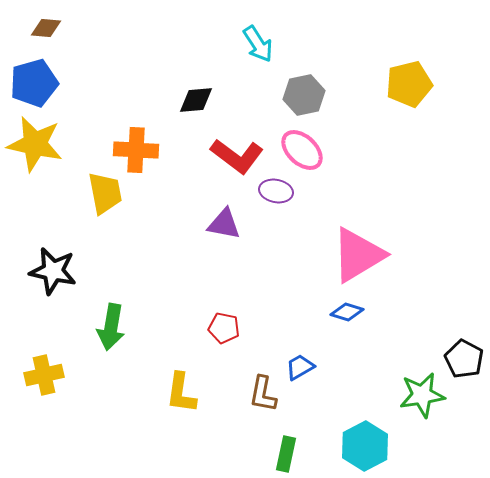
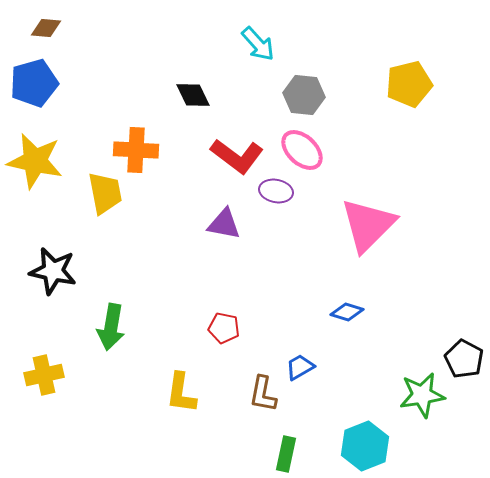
cyan arrow: rotated 9 degrees counterclockwise
gray hexagon: rotated 18 degrees clockwise
black diamond: moved 3 px left, 5 px up; rotated 69 degrees clockwise
yellow star: moved 17 px down
pink triangle: moved 10 px right, 30 px up; rotated 14 degrees counterclockwise
cyan hexagon: rotated 6 degrees clockwise
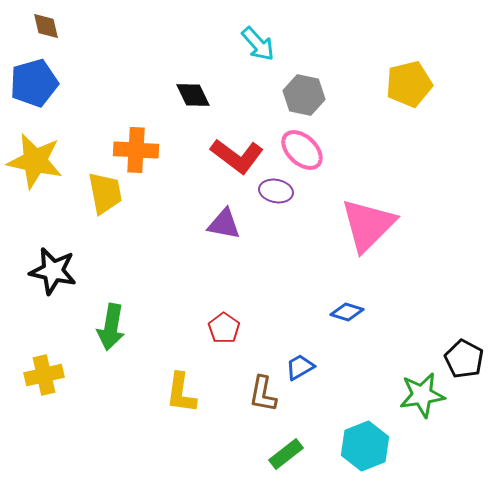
brown diamond: moved 2 px up; rotated 72 degrees clockwise
gray hexagon: rotated 6 degrees clockwise
red pentagon: rotated 24 degrees clockwise
green rectangle: rotated 40 degrees clockwise
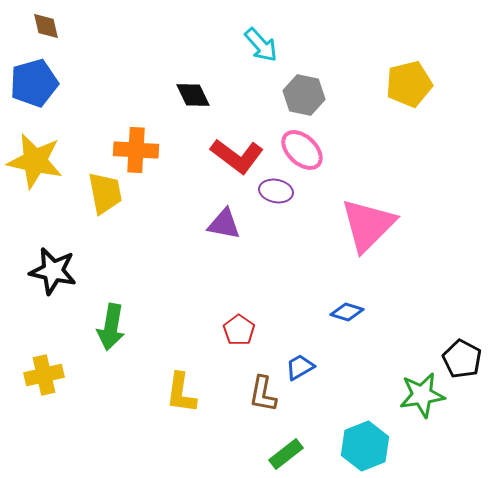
cyan arrow: moved 3 px right, 1 px down
red pentagon: moved 15 px right, 2 px down
black pentagon: moved 2 px left
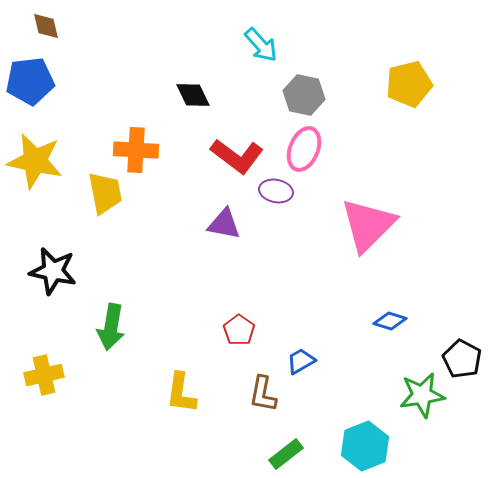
blue pentagon: moved 4 px left, 2 px up; rotated 9 degrees clockwise
pink ellipse: moved 2 px right, 1 px up; rotated 69 degrees clockwise
blue diamond: moved 43 px right, 9 px down
blue trapezoid: moved 1 px right, 6 px up
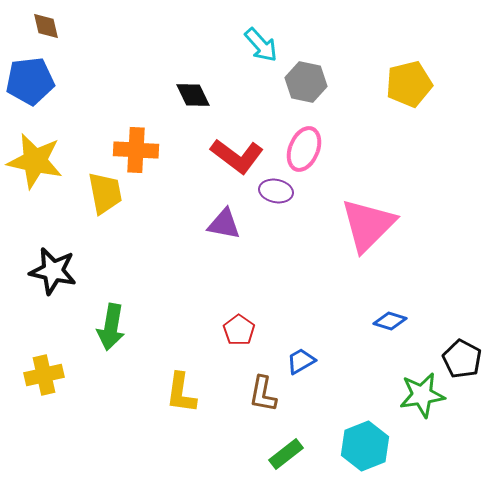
gray hexagon: moved 2 px right, 13 px up
